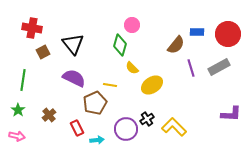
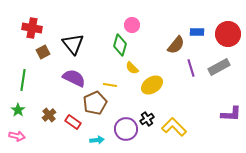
red rectangle: moved 4 px left, 6 px up; rotated 28 degrees counterclockwise
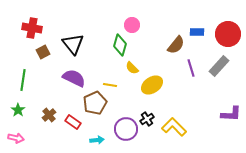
gray rectangle: moved 1 px up; rotated 20 degrees counterclockwise
pink arrow: moved 1 px left, 2 px down
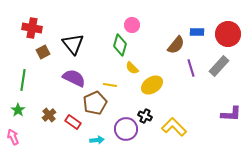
black cross: moved 2 px left, 3 px up; rotated 32 degrees counterclockwise
pink arrow: moved 3 px left, 1 px up; rotated 126 degrees counterclockwise
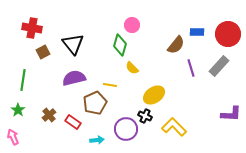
purple semicircle: rotated 40 degrees counterclockwise
yellow ellipse: moved 2 px right, 10 px down
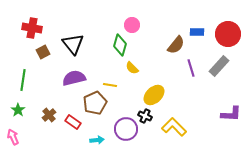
yellow ellipse: rotated 10 degrees counterclockwise
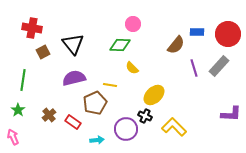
pink circle: moved 1 px right, 1 px up
green diamond: rotated 75 degrees clockwise
purple line: moved 3 px right
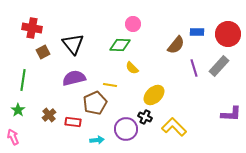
black cross: moved 1 px down
red rectangle: rotated 28 degrees counterclockwise
